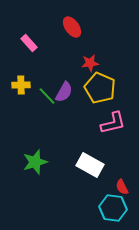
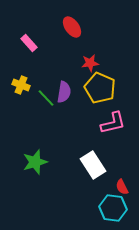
yellow cross: rotated 24 degrees clockwise
purple semicircle: rotated 20 degrees counterclockwise
green line: moved 1 px left, 2 px down
white rectangle: moved 3 px right; rotated 28 degrees clockwise
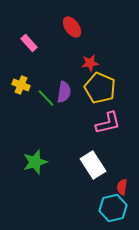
pink L-shape: moved 5 px left
red semicircle: rotated 35 degrees clockwise
cyan hexagon: rotated 20 degrees counterclockwise
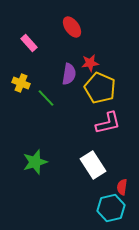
yellow cross: moved 2 px up
purple semicircle: moved 5 px right, 18 px up
cyan hexagon: moved 2 px left
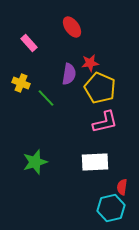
pink L-shape: moved 3 px left, 1 px up
white rectangle: moved 2 px right, 3 px up; rotated 60 degrees counterclockwise
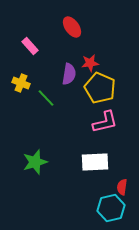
pink rectangle: moved 1 px right, 3 px down
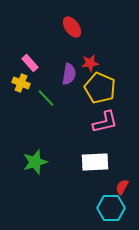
pink rectangle: moved 17 px down
red semicircle: rotated 21 degrees clockwise
cyan hexagon: rotated 12 degrees clockwise
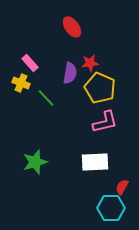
purple semicircle: moved 1 px right, 1 px up
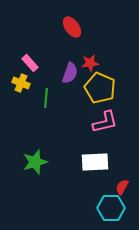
purple semicircle: rotated 10 degrees clockwise
green line: rotated 48 degrees clockwise
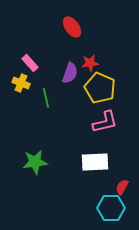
green line: rotated 18 degrees counterclockwise
green star: rotated 10 degrees clockwise
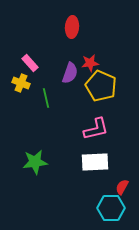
red ellipse: rotated 40 degrees clockwise
yellow pentagon: moved 1 px right, 2 px up
pink L-shape: moved 9 px left, 7 px down
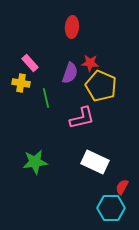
red star: rotated 12 degrees clockwise
yellow cross: rotated 12 degrees counterclockwise
pink L-shape: moved 14 px left, 11 px up
white rectangle: rotated 28 degrees clockwise
